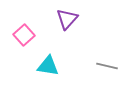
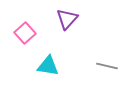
pink square: moved 1 px right, 2 px up
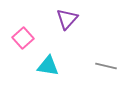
pink square: moved 2 px left, 5 px down
gray line: moved 1 px left
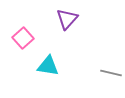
gray line: moved 5 px right, 7 px down
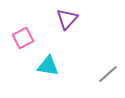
pink square: rotated 15 degrees clockwise
gray line: moved 3 px left, 1 px down; rotated 55 degrees counterclockwise
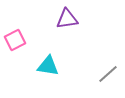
purple triangle: rotated 40 degrees clockwise
pink square: moved 8 px left, 2 px down
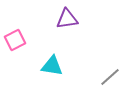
cyan triangle: moved 4 px right
gray line: moved 2 px right, 3 px down
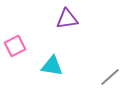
pink square: moved 6 px down
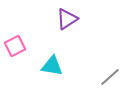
purple triangle: rotated 25 degrees counterclockwise
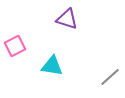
purple triangle: rotated 50 degrees clockwise
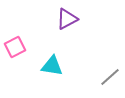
purple triangle: rotated 45 degrees counterclockwise
pink square: moved 1 px down
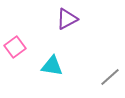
pink square: rotated 10 degrees counterclockwise
